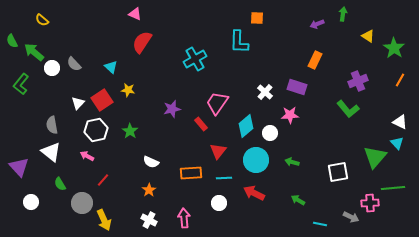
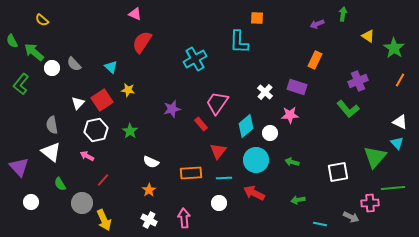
green arrow at (298, 200): rotated 40 degrees counterclockwise
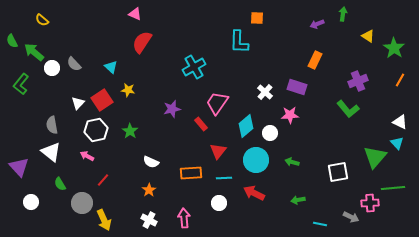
cyan cross at (195, 59): moved 1 px left, 8 px down
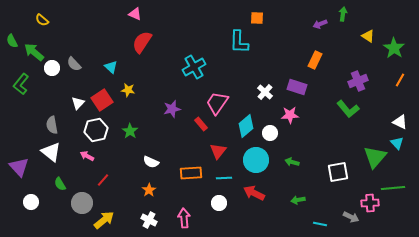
purple arrow at (317, 24): moved 3 px right
yellow arrow at (104, 220): rotated 105 degrees counterclockwise
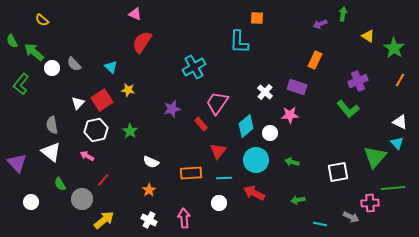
purple triangle at (19, 167): moved 2 px left, 4 px up
gray circle at (82, 203): moved 4 px up
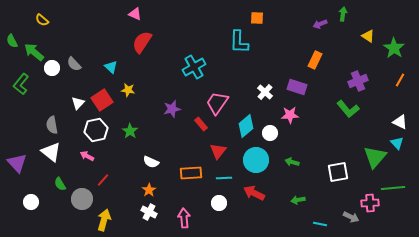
yellow arrow at (104, 220): rotated 35 degrees counterclockwise
white cross at (149, 220): moved 8 px up
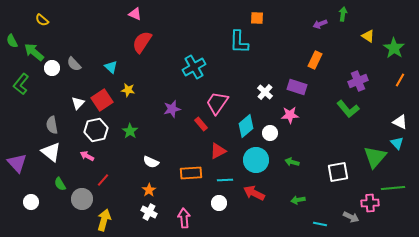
red triangle at (218, 151): rotated 24 degrees clockwise
cyan line at (224, 178): moved 1 px right, 2 px down
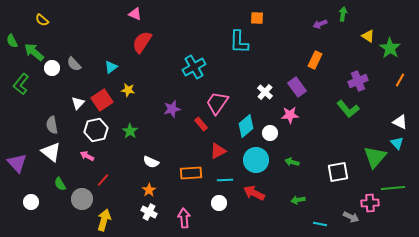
green star at (394, 48): moved 4 px left
cyan triangle at (111, 67): rotated 40 degrees clockwise
purple rectangle at (297, 87): rotated 36 degrees clockwise
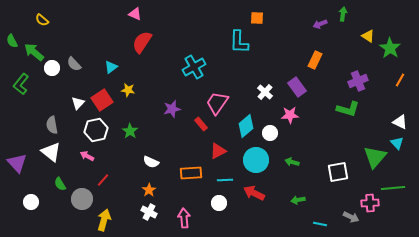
green L-shape at (348, 109): rotated 35 degrees counterclockwise
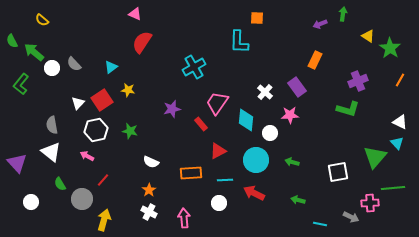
cyan diamond at (246, 126): moved 6 px up; rotated 45 degrees counterclockwise
green star at (130, 131): rotated 21 degrees counterclockwise
green arrow at (298, 200): rotated 24 degrees clockwise
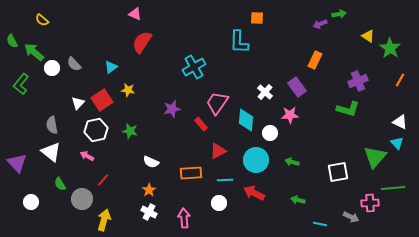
green arrow at (343, 14): moved 4 px left; rotated 72 degrees clockwise
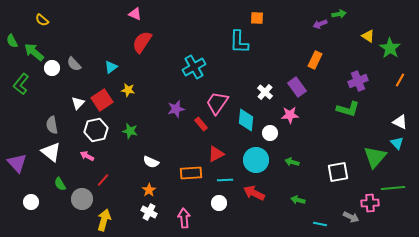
purple star at (172, 109): moved 4 px right
red triangle at (218, 151): moved 2 px left, 3 px down
